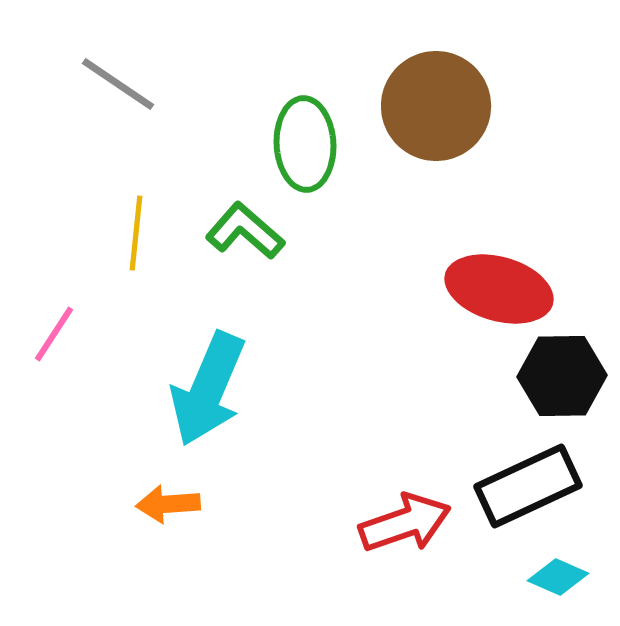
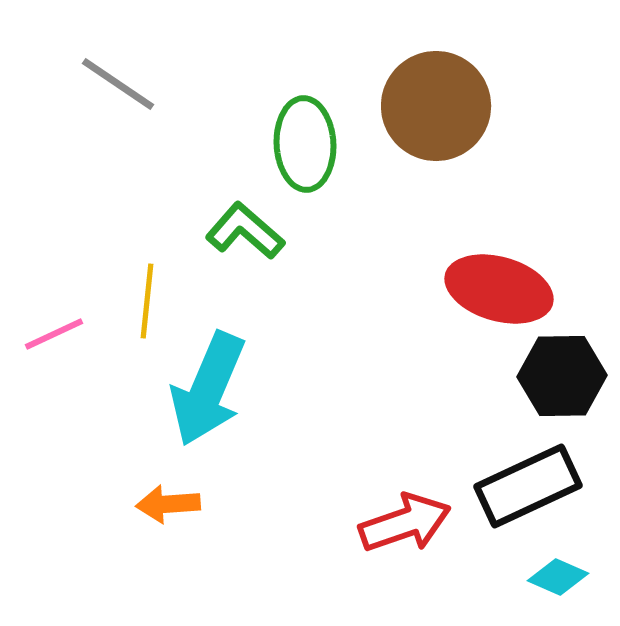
yellow line: moved 11 px right, 68 px down
pink line: rotated 32 degrees clockwise
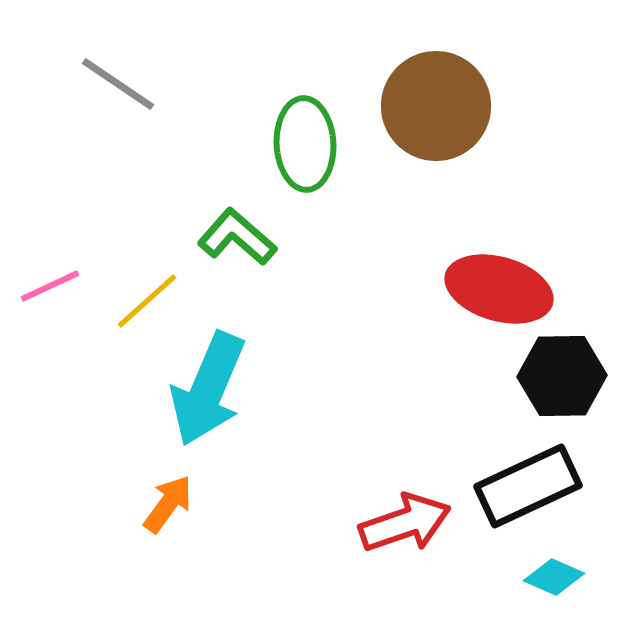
green L-shape: moved 8 px left, 6 px down
yellow line: rotated 42 degrees clockwise
pink line: moved 4 px left, 48 px up
orange arrow: rotated 130 degrees clockwise
cyan diamond: moved 4 px left
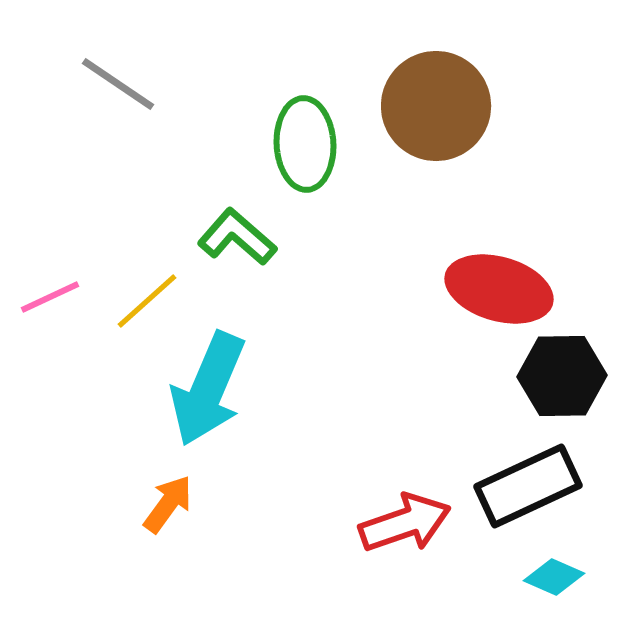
pink line: moved 11 px down
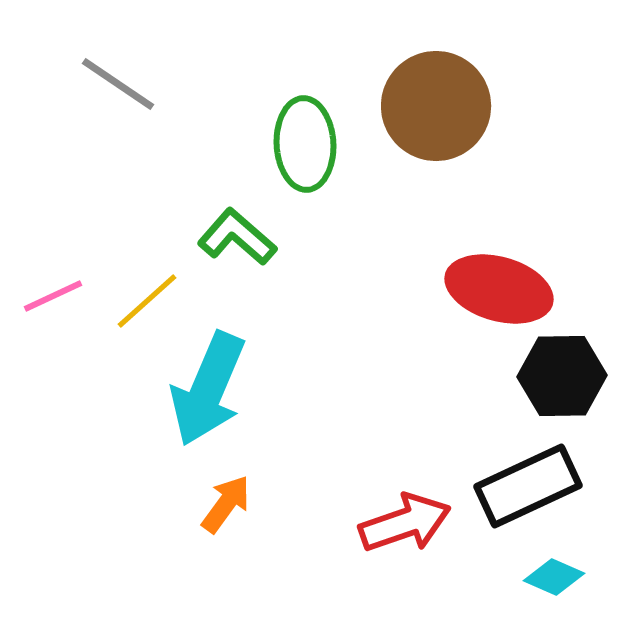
pink line: moved 3 px right, 1 px up
orange arrow: moved 58 px right
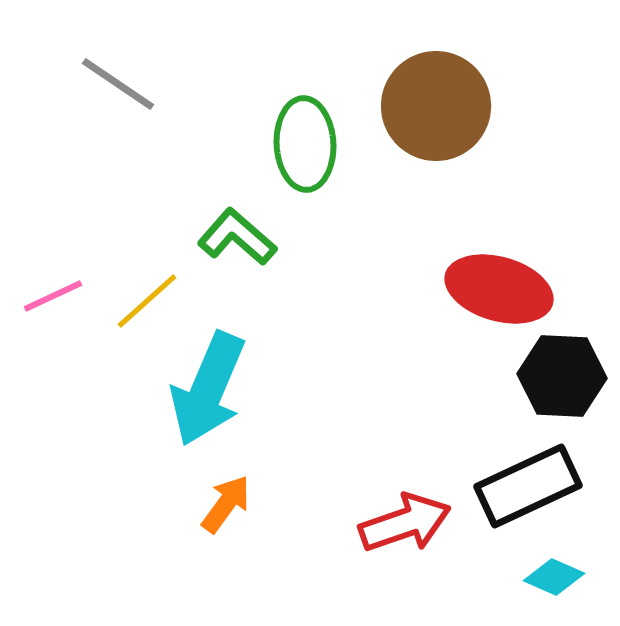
black hexagon: rotated 4 degrees clockwise
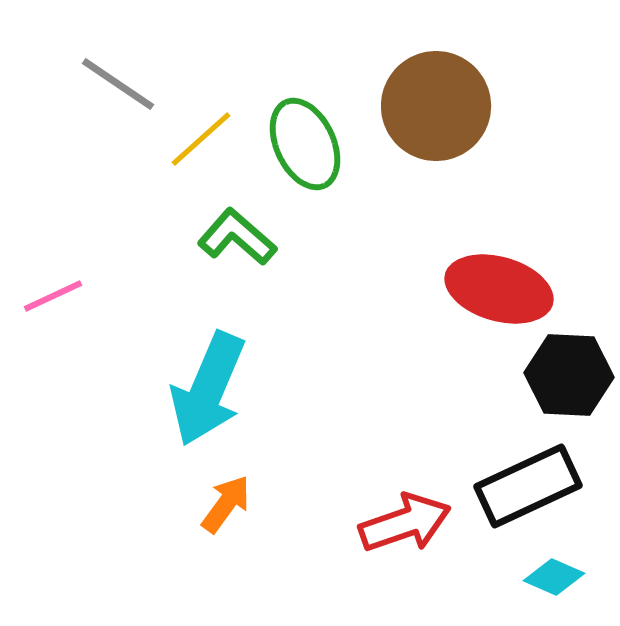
green ellipse: rotated 22 degrees counterclockwise
yellow line: moved 54 px right, 162 px up
black hexagon: moved 7 px right, 1 px up
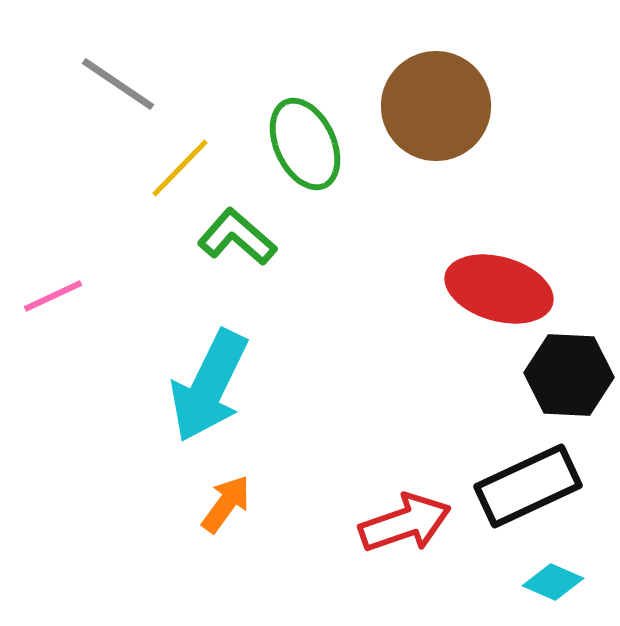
yellow line: moved 21 px left, 29 px down; rotated 4 degrees counterclockwise
cyan arrow: moved 1 px right, 3 px up; rotated 3 degrees clockwise
cyan diamond: moved 1 px left, 5 px down
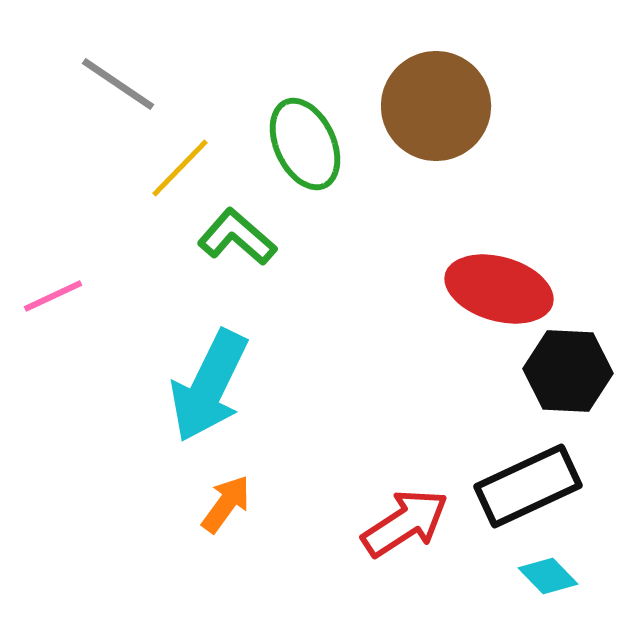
black hexagon: moved 1 px left, 4 px up
red arrow: rotated 14 degrees counterclockwise
cyan diamond: moved 5 px left, 6 px up; rotated 22 degrees clockwise
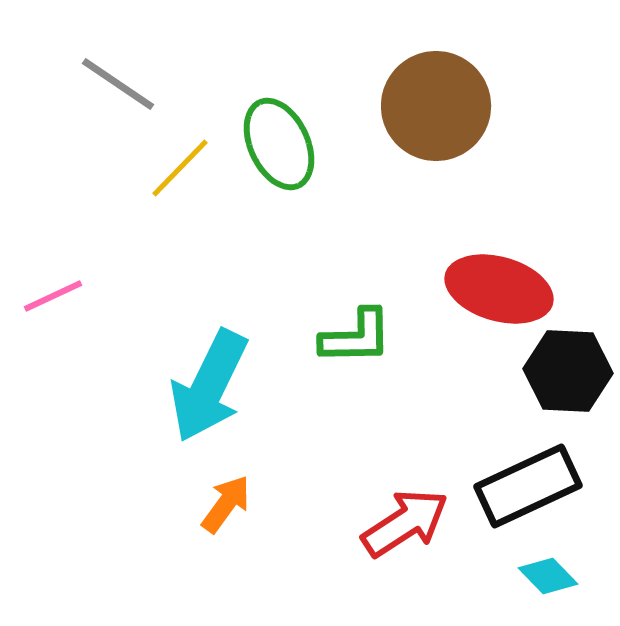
green ellipse: moved 26 px left
green L-shape: moved 119 px right, 100 px down; rotated 138 degrees clockwise
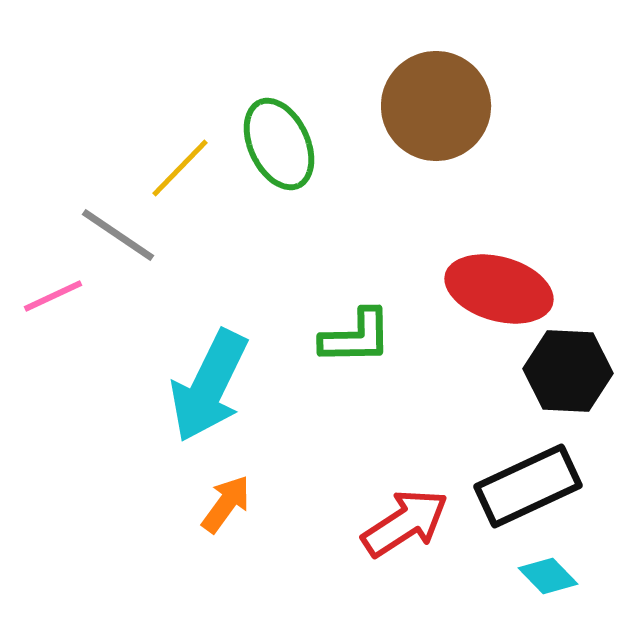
gray line: moved 151 px down
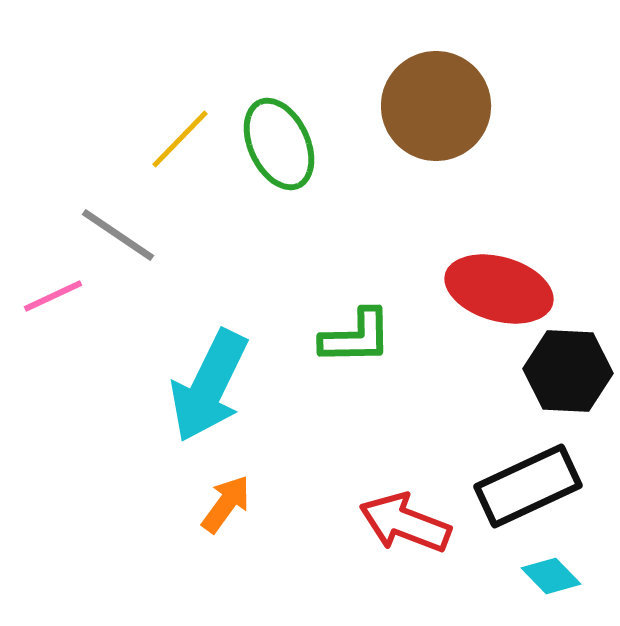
yellow line: moved 29 px up
red arrow: rotated 126 degrees counterclockwise
cyan diamond: moved 3 px right
